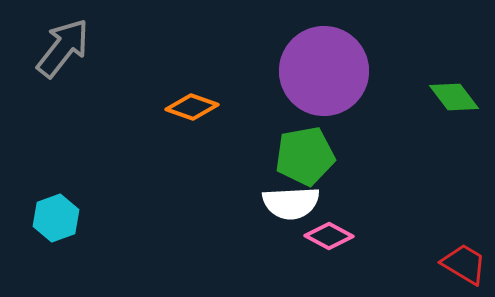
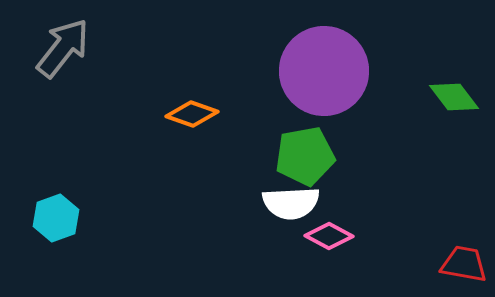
orange diamond: moved 7 px down
red trapezoid: rotated 21 degrees counterclockwise
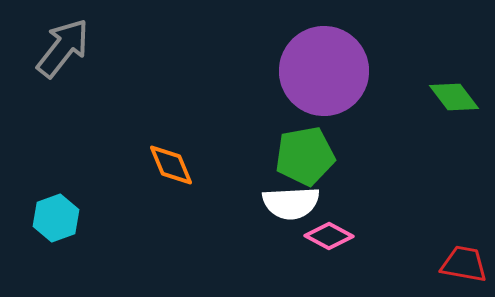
orange diamond: moved 21 px left, 51 px down; rotated 48 degrees clockwise
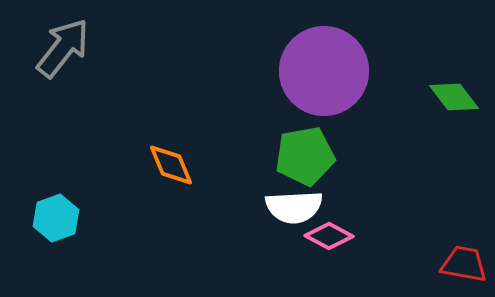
white semicircle: moved 3 px right, 4 px down
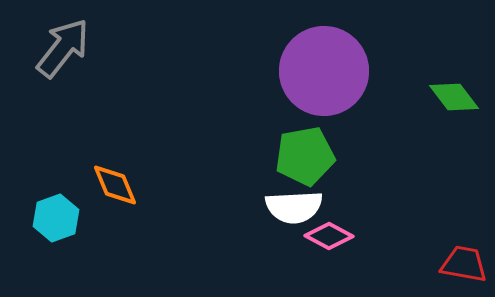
orange diamond: moved 56 px left, 20 px down
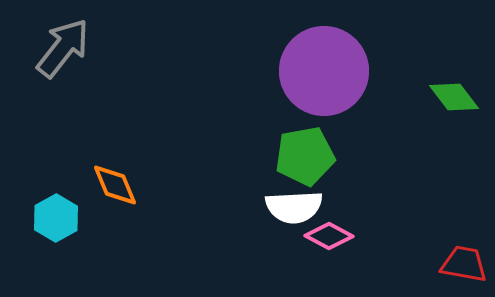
cyan hexagon: rotated 9 degrees counterclockwise
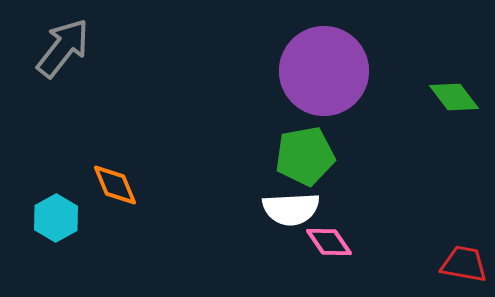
white semicircle: moved 3 px left, 2 px down
pink diamond: moved 6 px down; rotated 27 degrees clockwise
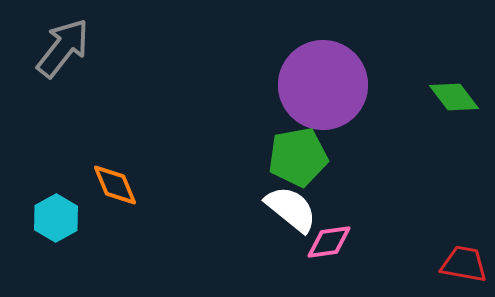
purple circle: moved 1 px left, 14 px down
green pentagon: moved 7 px left, 1 px down
white semicircle: rotated 138 degrees counterclockwise
pink diamond: rotated 63 degrees counterclockwise
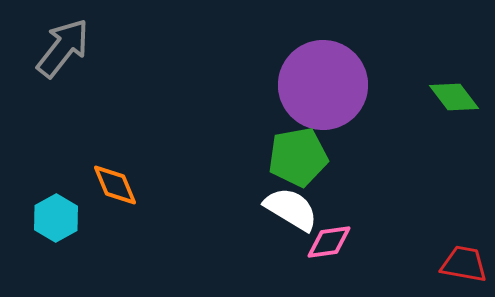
white semicircle: rotated 8 degrees counterclockwise
